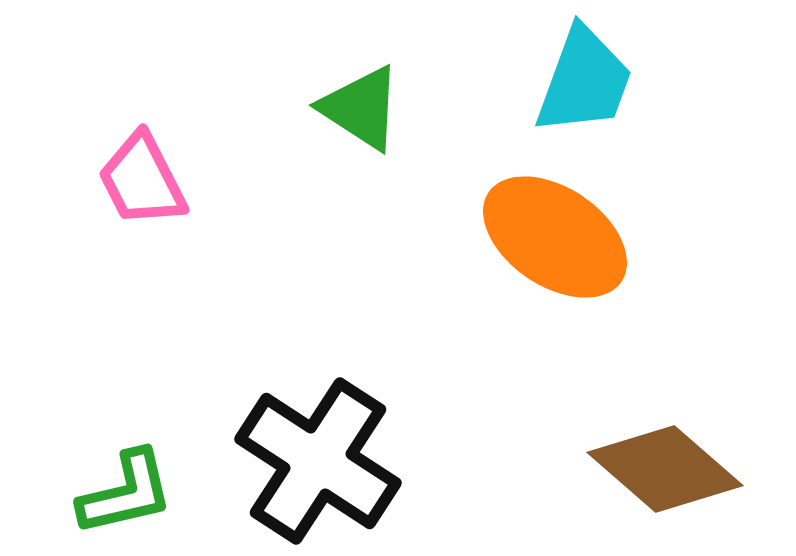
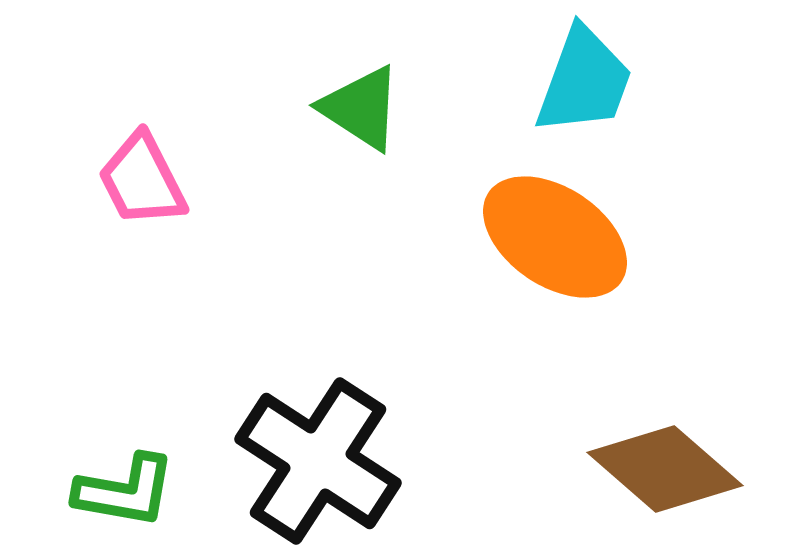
green L-shape: moved 1 px left, 2 px up; rotated 23 degrees clockwise
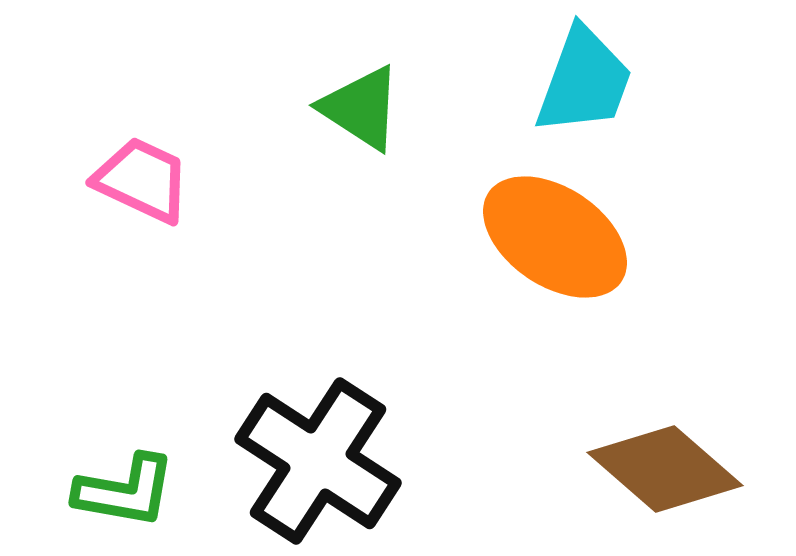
pink trapezoid: rotated 142 degrees clockwise
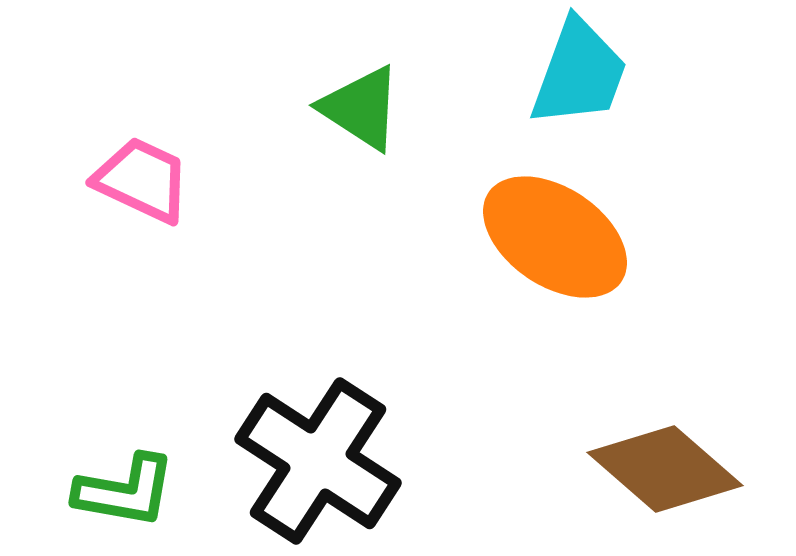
cyan trapezoid: moved 5 px left, 8 px up
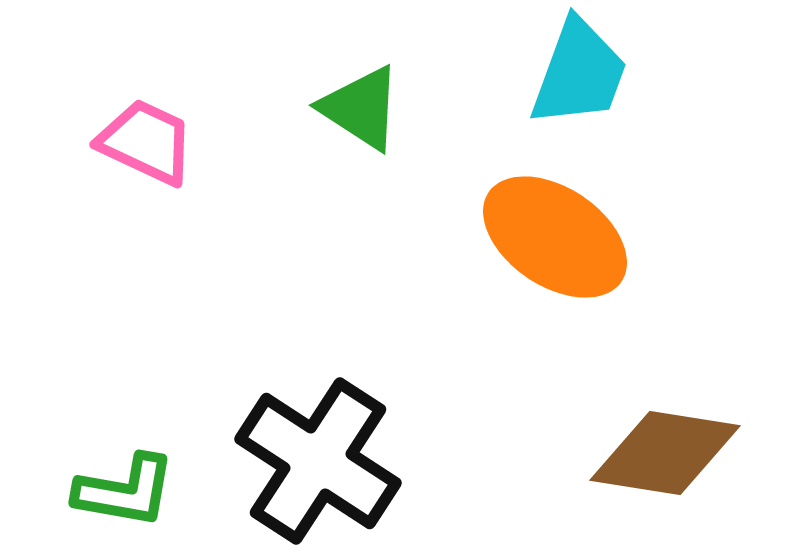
pink trapezoid: moved 4 px right, 38 px up
brown diamond: moved 16 px up; rotated 32 degrees counterclockwise
